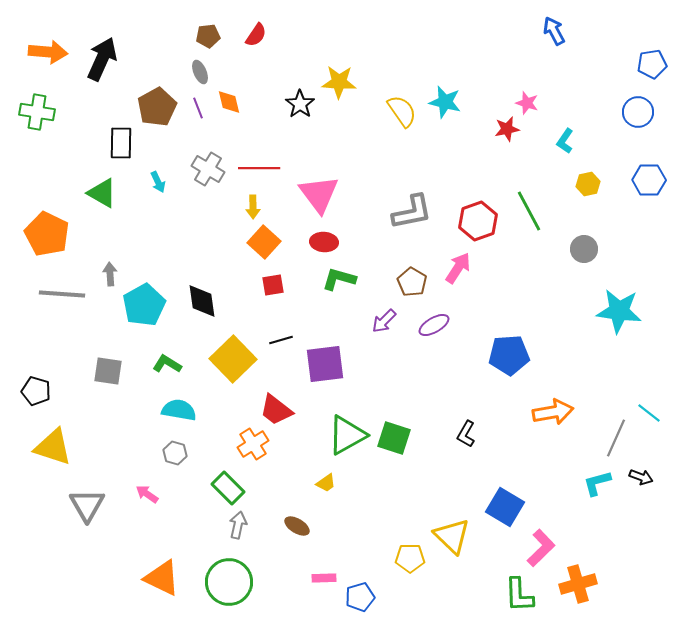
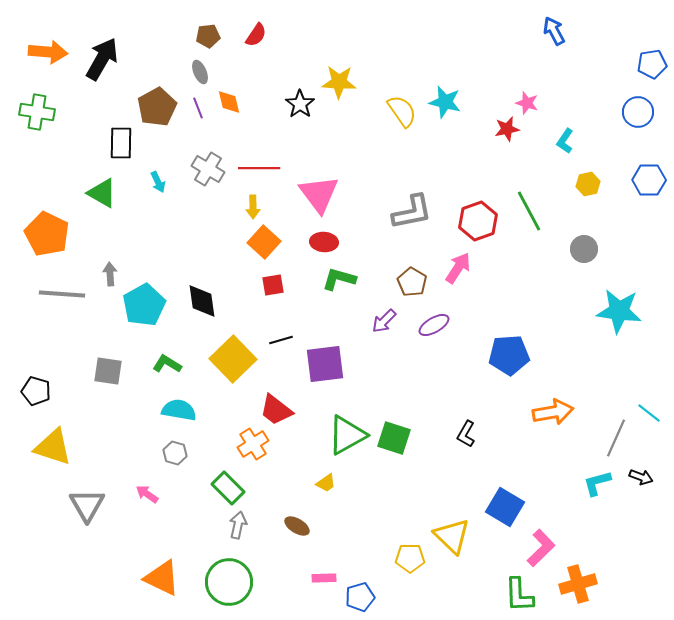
black arrow at (102, 59): rotated 6 degrees clockwise
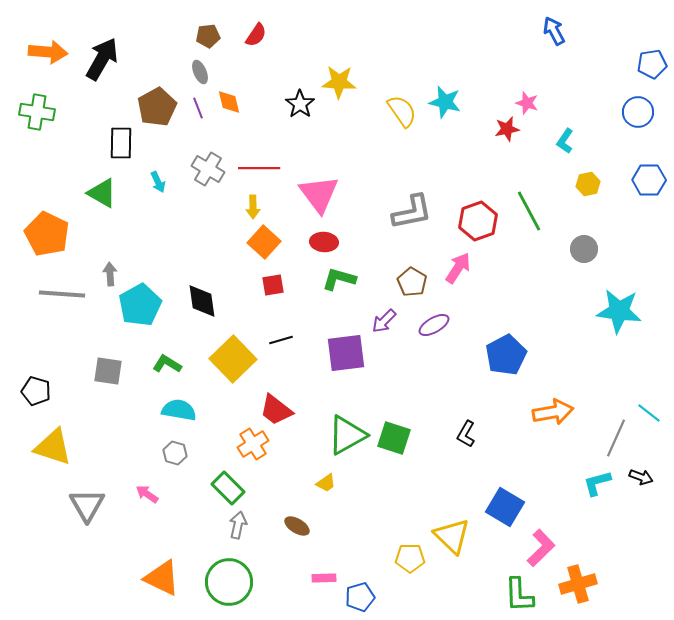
cyan pentagon at (144, 305): moved 4 px left
blue pentagon at (509, 355): moved 3 px left; rotated 24 degrees counterclockwise
purple square at (325, 364): moved 21 px right, 11 px up
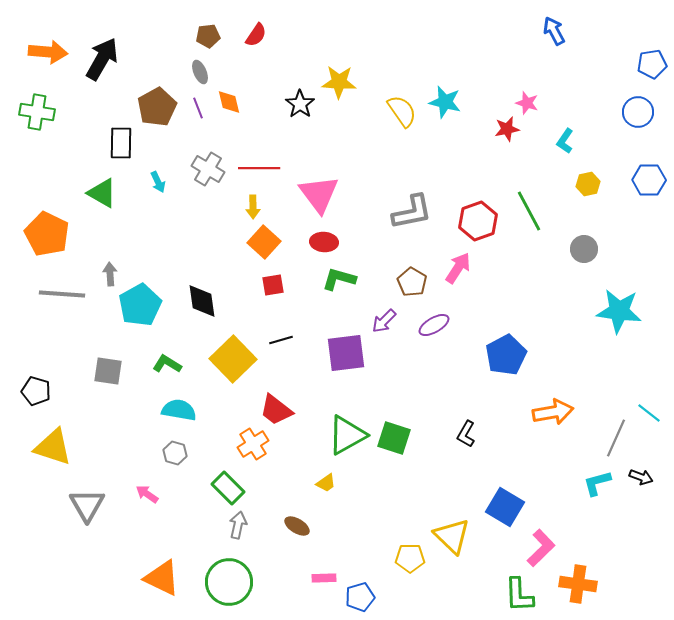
orange cross at (578, 584): rotated 24 degrees clockwise
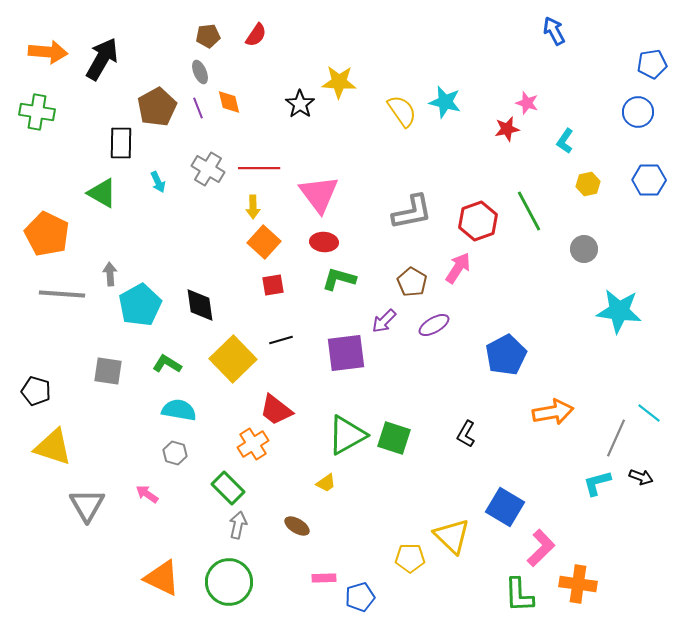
black diamond at (202, 301): moved 2 px left, 4 px down
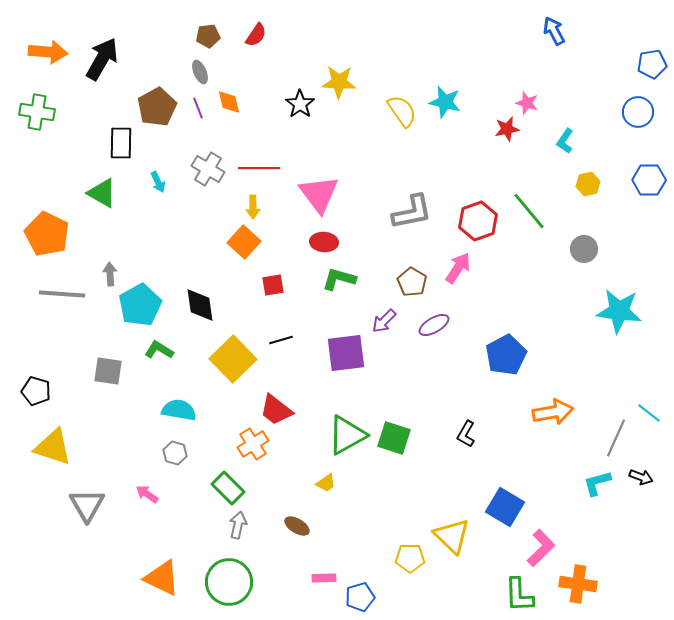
green line at (529, 211): rotated 12 degrees counterclockwise
orange square at (264, 242): moved 20 px left
green L-shape at (167, 364): moved 8 px left, 14 px up
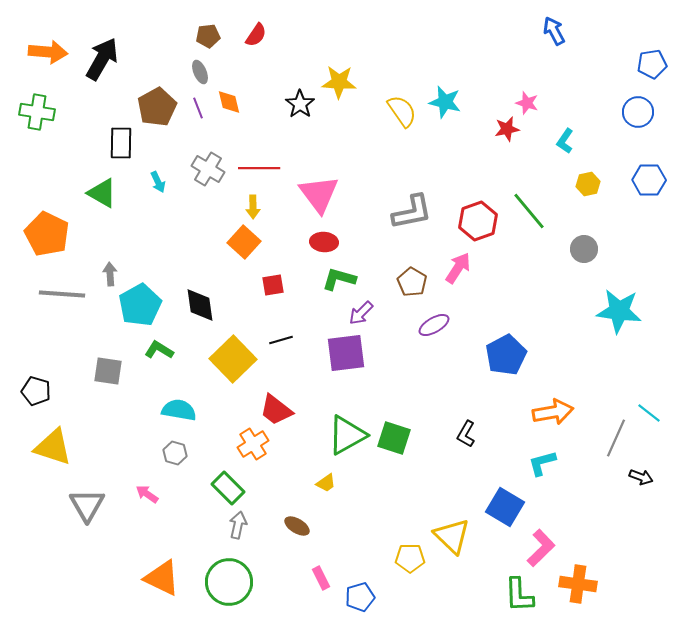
purple arrow at (384, 321): moved 23 px left, 8 px up
cyan L-shape at (597, 483): moved 55 px left, 20 px up
pink rectangle at (324, 578): moved 3 px left; rotated 65 degrees clockwise
